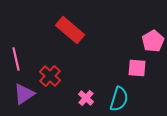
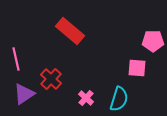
red rectangle: moved 1 px down
pink pentagon: rotated 30 degrees clockwise
red cross: moved 1 px right, 3 px down
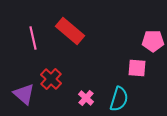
pink line: moved 17 px right, 21 px up
purple triangle: rotated 45 degrees counterclockwise
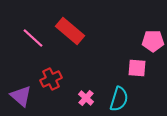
pink line: rotated 35 degrees counterclockwise
red cross: rotated 20 degrees clockwise
purple triangle: moved 3 px left, 2 px down
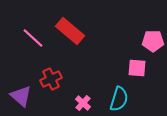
pink cross: moved 3 px left, 5 px down
